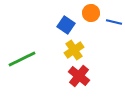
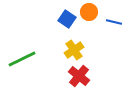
orange circle: moved 2 px left, 1 px up
blue square: moved 1 px right, 6 px up
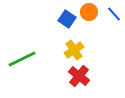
blue line: moved 8 px up; rotated 35 degrees clockwise
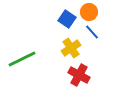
blue line: moved 22 px left, 18 px down
yellow cross: moved 3 px left, 2 px up
red cross: moved 1 px up; rotated 10 degrees counterclockwise
